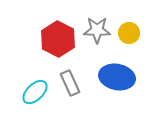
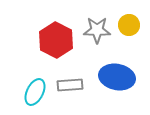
yellow circle: moved 8 px up
red hexagon: moved 2 px left, 1 px down
gray rectangle: moved 2 px down; rotated 70 degrees counterclockwise
cyan ellipse: rotated 20 degrees counterclockwise
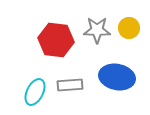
yellow circle: moved 3 px down
red hexagon: rotated 20 degrees counterclockwise
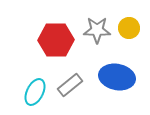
red hexagon: rotated 8 degrees counterclockwise
gray rectangle: rotated 35 degrees counterclockwise
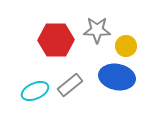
yellow circle: moved 3 px left, 18 px down
cyan ellipse: moved 1 px up; rotated 40 degrees clockwise
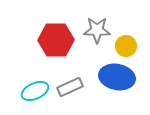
gray rectangle: moved 2 px down; rotated 15 degrees clockwise
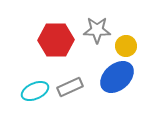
blue ellipse: rotated 52 degrees counterclockwise
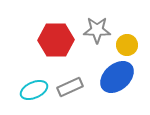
yellow circle: moved 1 px right, 1 px up
cyan ellipse: moved 1 px left, 1 px up
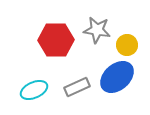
gray star: rotated 8 degrees clockwise
gray rectangle: moved 7 px right
